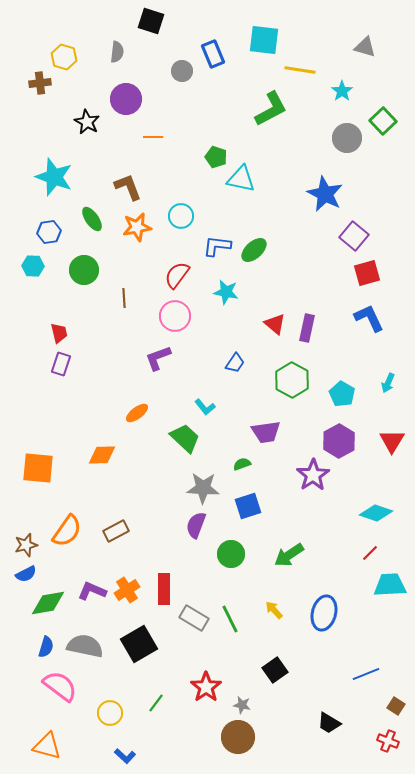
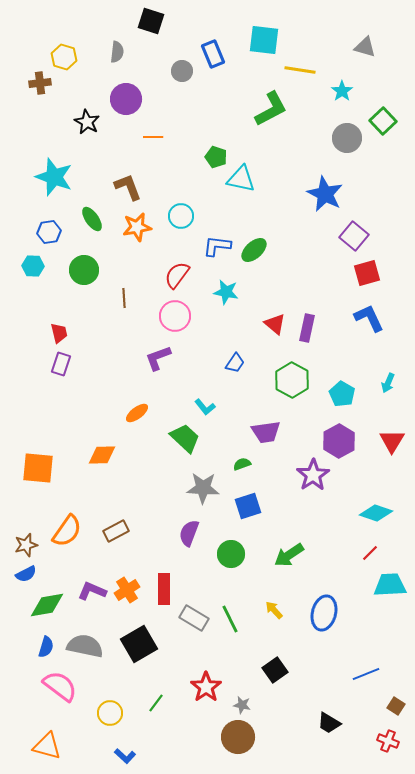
purple semicircle at (196, 525): moved 7 px left, 8 px down
green diamond at (48, 603): moved 1 px left, 2 px down
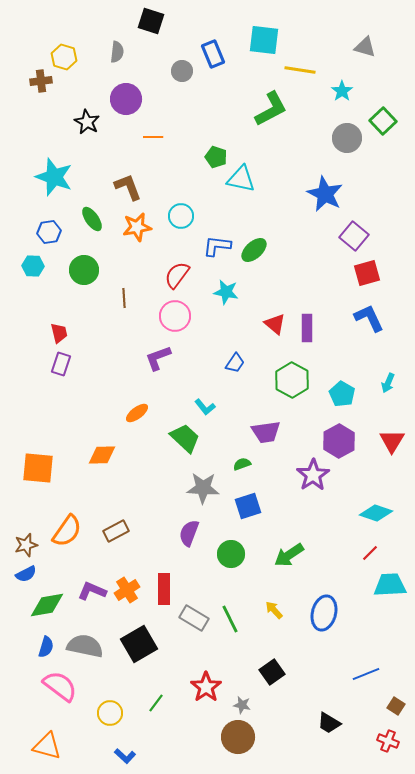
brown cross at (40, 83): moved 1 px right, 2 px up
purple rectangle at (307, 328): rotated 12 degrees counterclockwise
black square at (275, 670): moved 3 px left, 2 px down
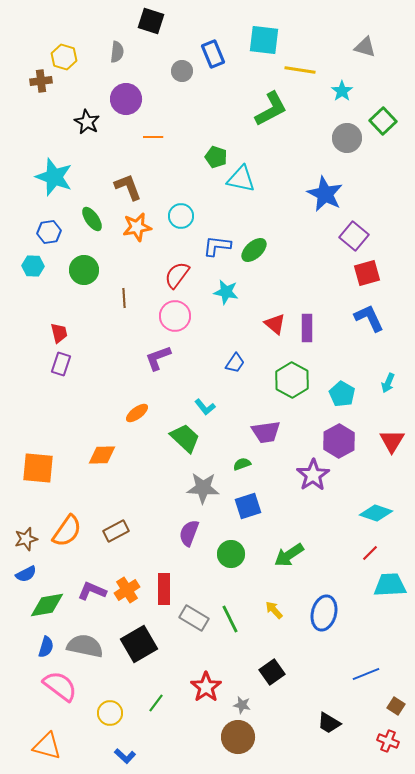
brown star at (26, 545): moved 6 px up
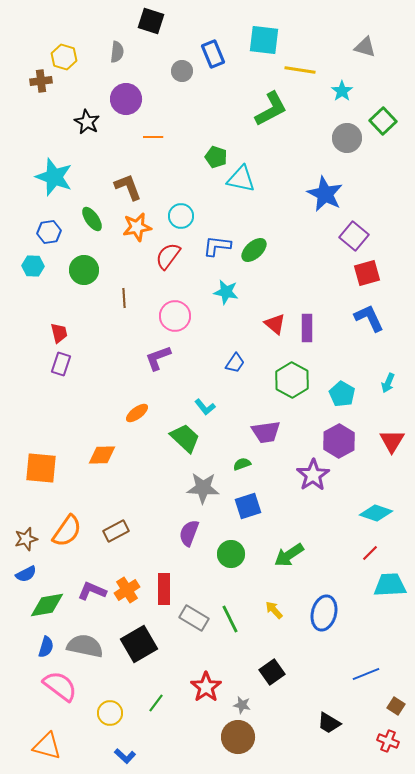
red semicircle at (177, 275): moved 9 px left, 19 px up
orange square at (38, 468): moved 3 px right
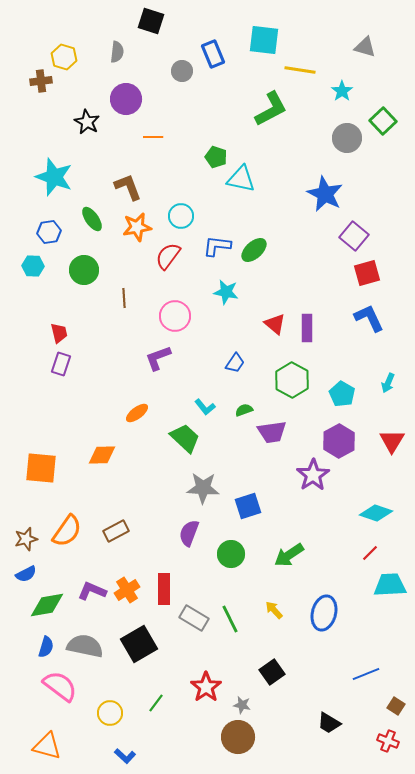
purple trapezoid at (266, 432): moved 6 px right
green semicircle at (242, 464): moved 2 px right, 54 px up
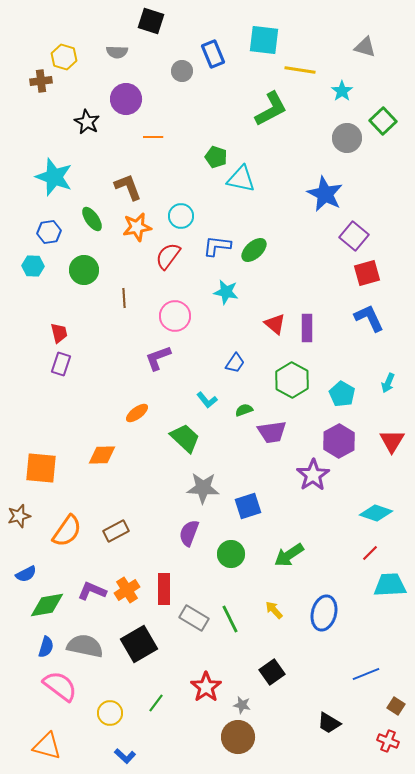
gray semicircle at (117, 52): rotated 85 degrees clockwise
cyan L-shape at (205, 407): moved 2 px right, 7 px up
brown star at (26, 539): moved 7 px left, 23 px up
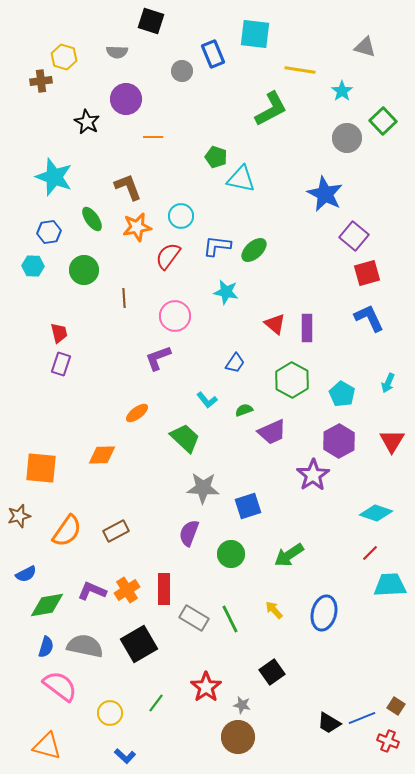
cyan square at (264, 40): moved 9 px left, 6 px up
purple trapezoid at (272, 432): rotated 16 degrees counterclockwise
blue line at (366, 674): moved 4 px left, 44 px down
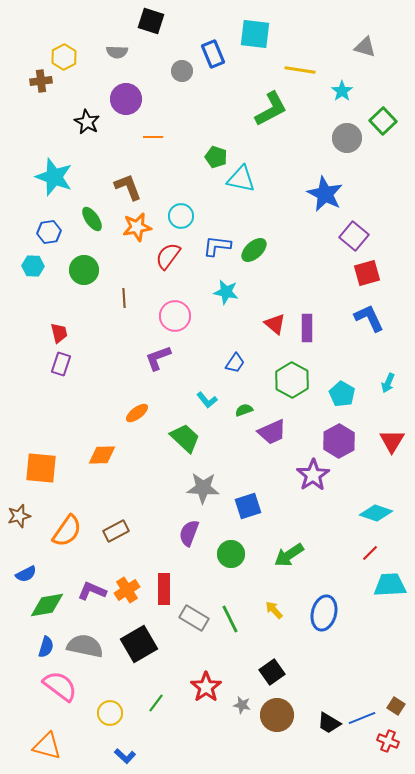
yellow hexagon at (64, 57): rotated 15 degrees clockwise
brown circle at (238, 737): moved 39 px right, 22 px up
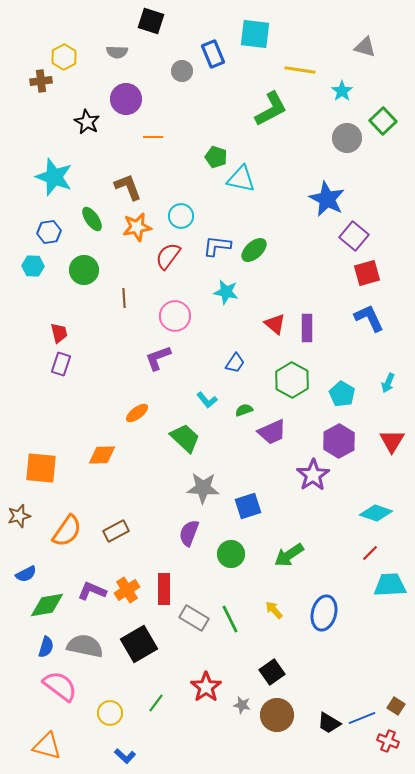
blue star at (325, 194): moved 2 px right, 5 px down
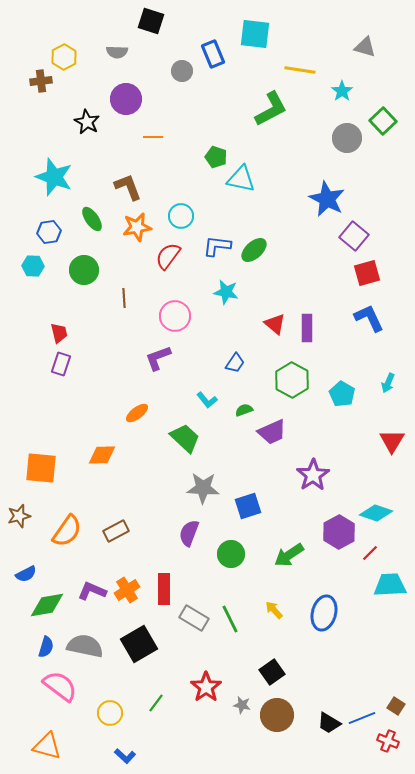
purple hexagon at (339, 441): moved 91 px down
